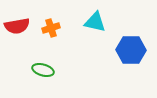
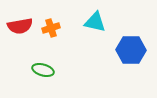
red semicircle: moved 3 px right
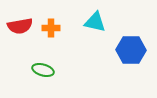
orange cross: rotated 18 degrees clockwise
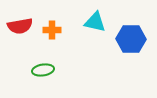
orange cross: moved 1 px right, 2 px down
blue hexagon: moved 11 px up
green ellipse: rotated 25 degrees counterclockwise
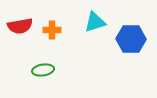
cyan triangle: rotated 30 degrees counterclockwise
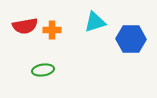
red semicircle: moved 5 px right
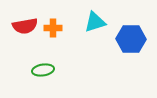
orange cross: moved 1 px right, 2 px up
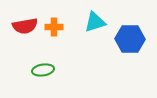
orange cross: moved 1 px right, 1 px up
blue hexagon: moved 1 px left
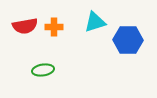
blue hexagon: moved 2 px left, 1 px down
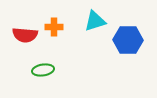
cyan triangle: moved 1 px up
red semicircle: moved 9 px down; rotated 15 degrees clockwise
